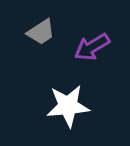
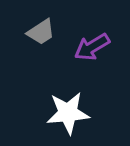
white star: moved 7 px down
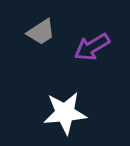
white star: moved 3 px left
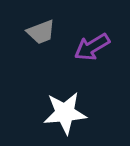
gray trapezoid: rotated 12 degrees clockwise
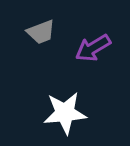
purple arrow: moved 1 px right, 1 px down
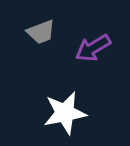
white star: rotated 6 degrees counterclockwise
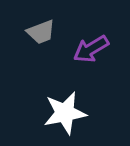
purple arrow: moved 2 px left, 1 px down
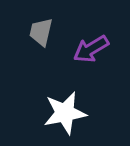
gray trapezoid: rotated 124 degrees clockwise
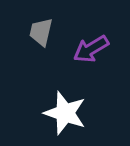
white star: rotated 30 degrees clockwise
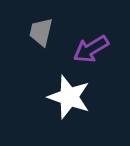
white star: moved 4 px right, 16 px up
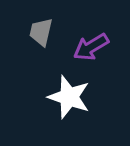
purple arrow: moved 2 px up
